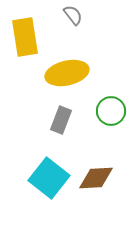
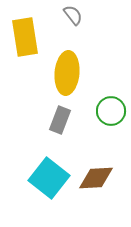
yellow ellipse: rotated 72 degrees counterclockwise
gray rectangle: moved 1 px left
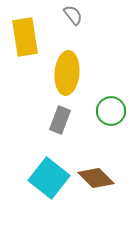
brown diamond: rotated 48 degrees clockwise
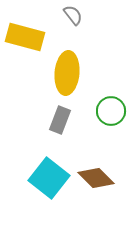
yellow rectangle: rotated 66 degrees counterclockwise
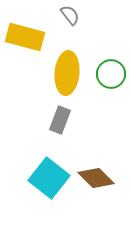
gray semicircle: moved 3 px left
green circle: moved 37 px up
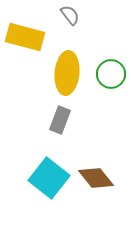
brown diamond: rotated 6 degrees clockwise
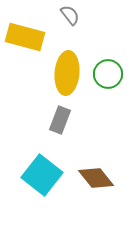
green circle: moved 3 px left
cyan square: moved 7 px left, 3 px up
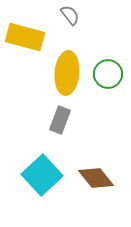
cyan square: rotated 9 degrees clockwise
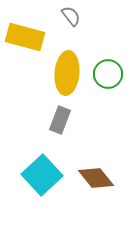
gray semicircle: moved 1 px right, 1 px down
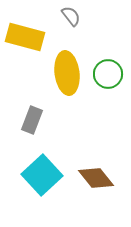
yellow ellipse: rotated 12 degrees counterclockwise
gray rectangle: moved 28 px left
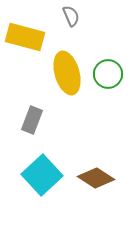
gray semicircle: rotated 15 degrees clockwise
yellow ellipse: rotated 9 degrees counterclockwise
brown diamond: rotated 18 degrees counterclockwise
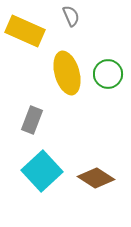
yellow rectangle: moved 6 px up; rotated 9 degrees clockwise
cyan square: moved 4 px up
